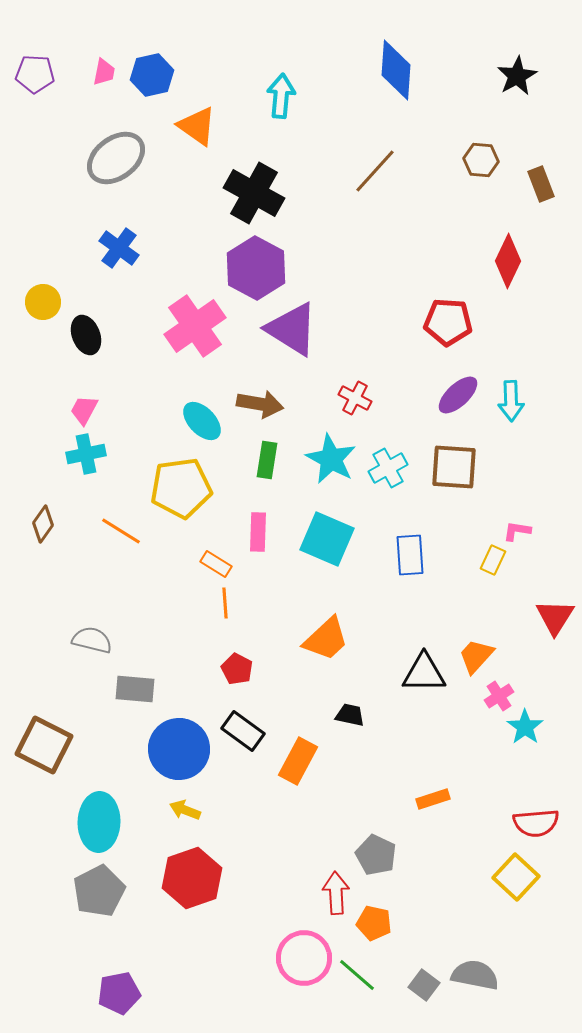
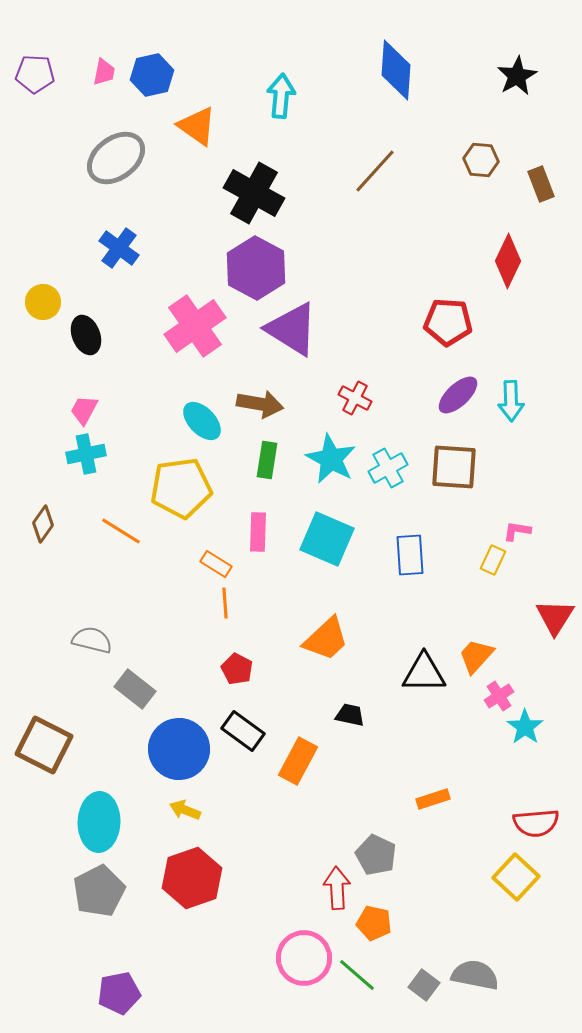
gray rectangle at (135, 689): rotated 33 degrees clockwise
red arrow at (336, 893): moved 1 px right, 5 px up
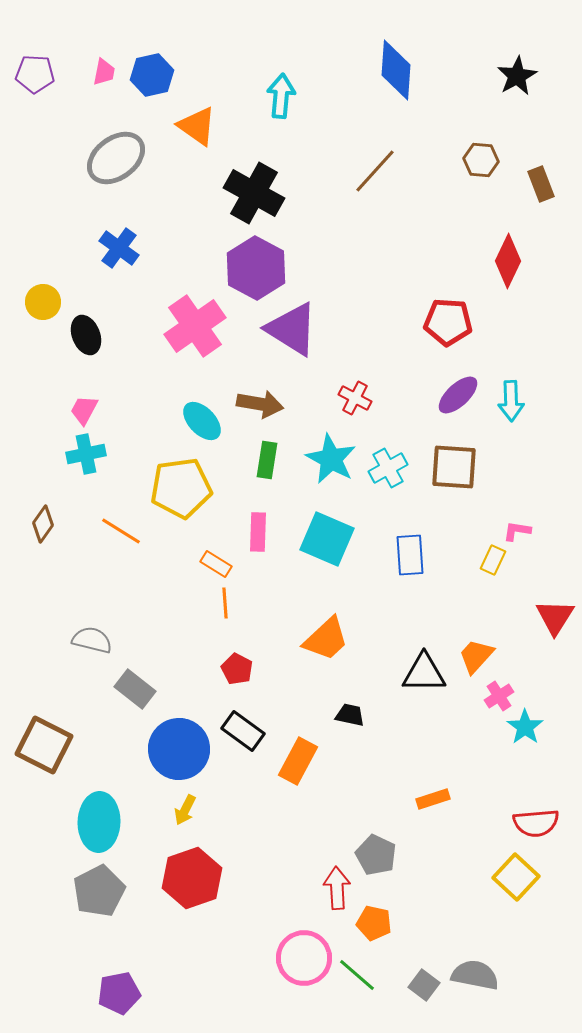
yellow arrow at (185, 810): rotated 84 degrees counterclockwise
